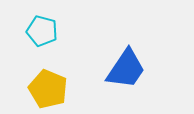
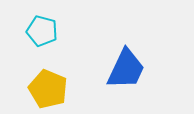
blue trapezoid: rotated 9 degrees counterclockwise
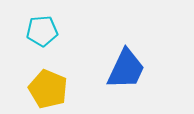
cyan pentagon: rotated 20 degrees counterclockwise
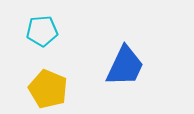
blue trapezoid: moved 1 px left, 3 px up
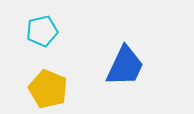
cyan pentagon: rotated 8 degrees counterclockwise
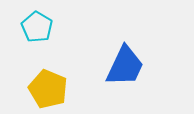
cyan pentagon: moved 5 px left, 4 px up; rotated 28 degrees counterclockwise
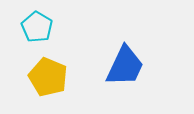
yellow pentagon: moved 12 px up
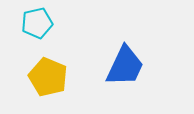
cyan pentagon: moved 4 px up; rotated 28 degrees clockwise
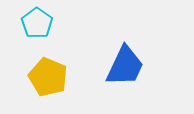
cyan pentagon: rotated 24 degrees counterclockwise
